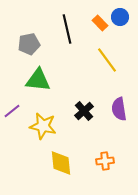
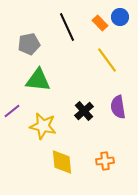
black line: moved 2 px up; rotated 12 degrees counterclockwise
purple semicircle: moved 1 px left, 2 px up
yellow diamond: moved 1 px right, 1 px up
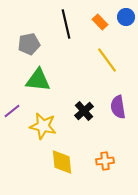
blue circle: moved 6 px right
orange rectangle: moved 1 px up
black line: moved 1 px left, 3 px up; rotated 12 degrees clockwise
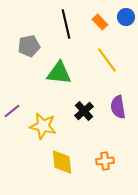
gray pentagon: moved 2 px down
green triangle: moved 21 px right, 7 px up
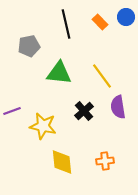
yellow line: moved 5 px left, 16 px down
purple line: rotated 18 degrees clockwise
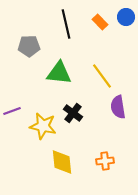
gray pentagon: rotated 10 degrees clockwise
black cross: moved 11 px left, 2 px down; rotated 12 degrees counterclockwise
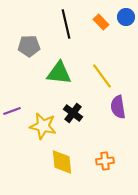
orange rectangle: moved 1 px right
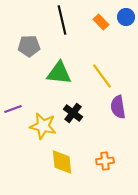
black line: moved 4 px left, 4 px up
purple line: moved 1 px right, 2 px up
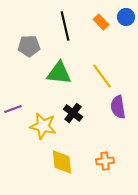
black line: moved 3 px right, 6 px down
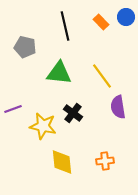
gray pentagon: moved 4 px left, 1 px down; rotated 15 degrees clockwise
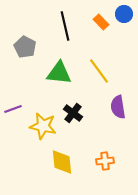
blue circle: moved 2 px left, 3 px up
gray pentagon: rotated 15 degrees clockwise
yellow line: moved 3 px left, 5 px up
